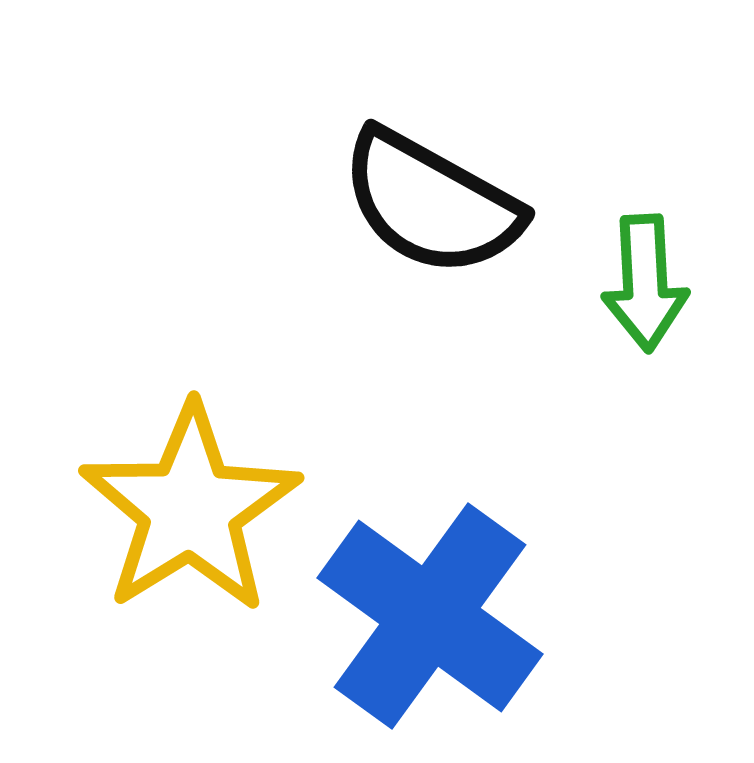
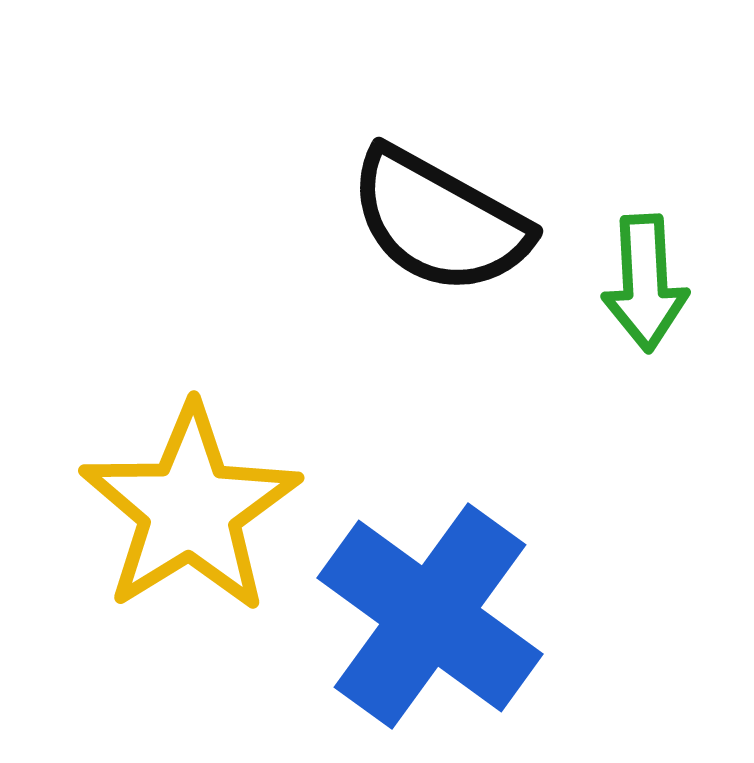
black semicircle: moved 8 px right, 18 px down
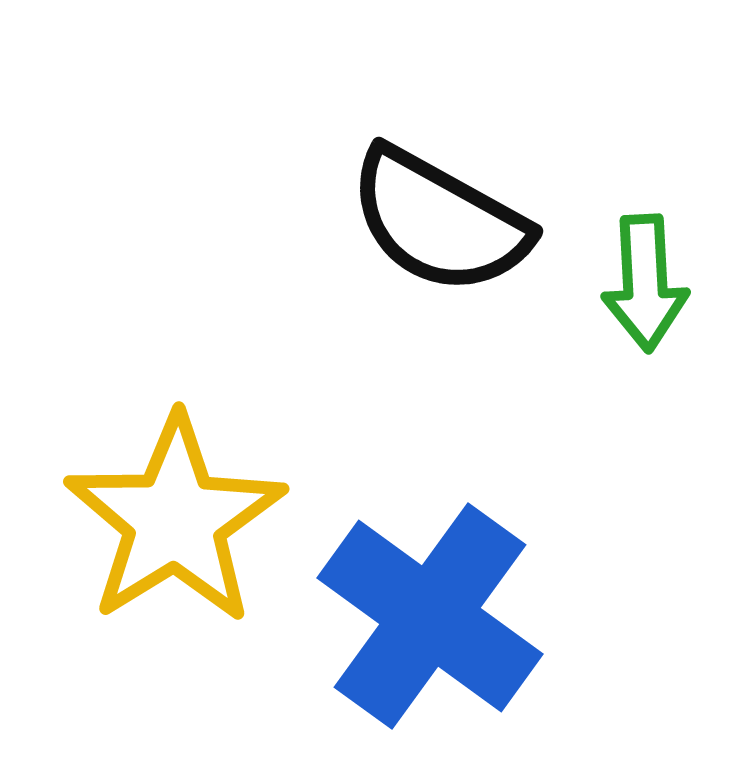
yellow star: moved 15 px left, 11 px down
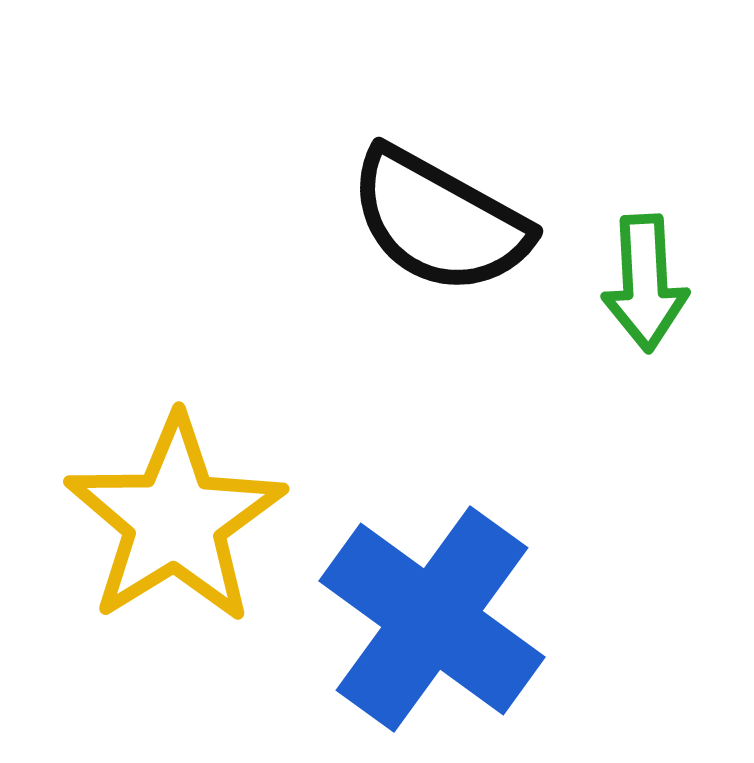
blue cross: moved 2 px right, 3 px down
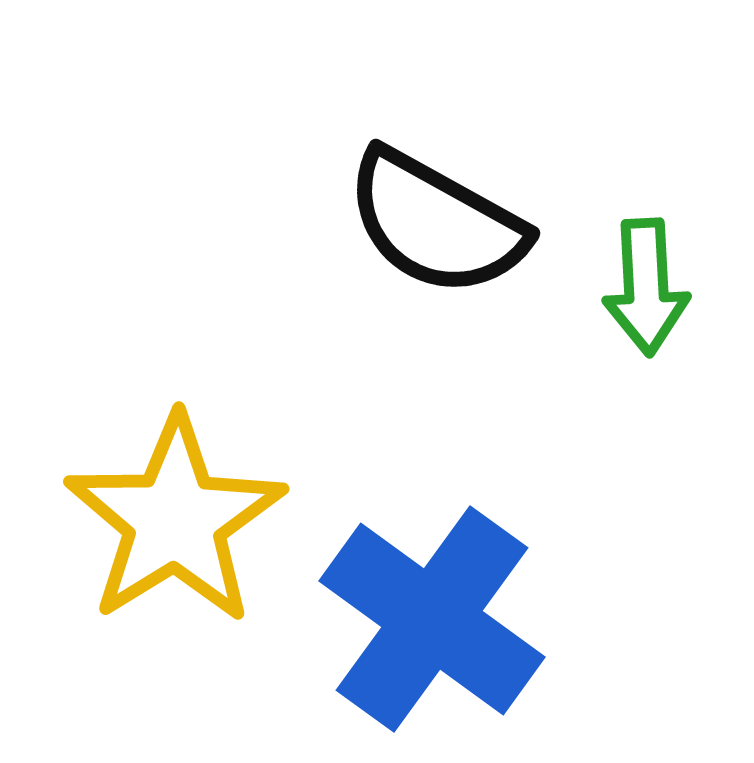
black semicircle: moved 3 px left, 2 px down
green arrow: moved 1 px right, 4 px down
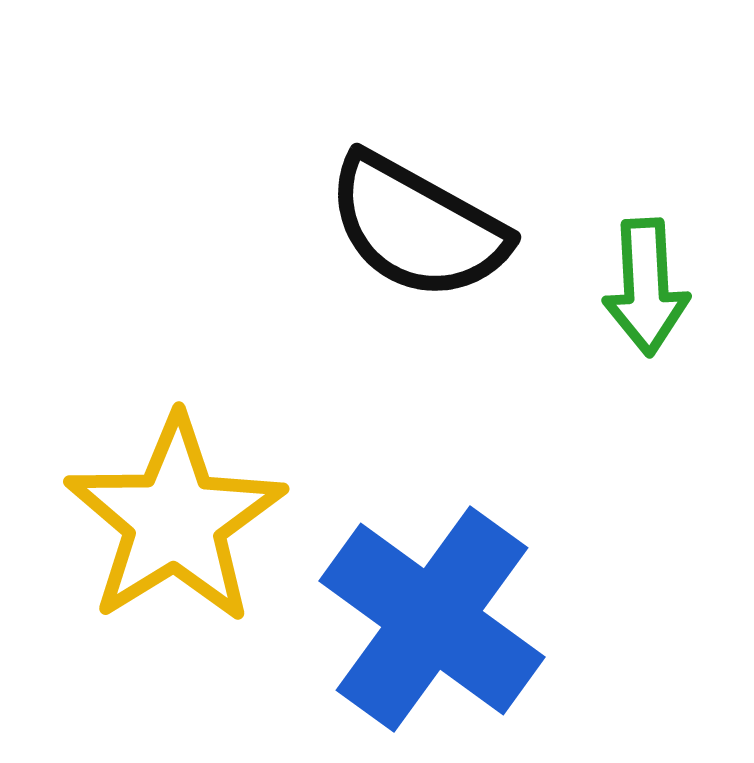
black semicircle: moved 19 px left, 4 px down
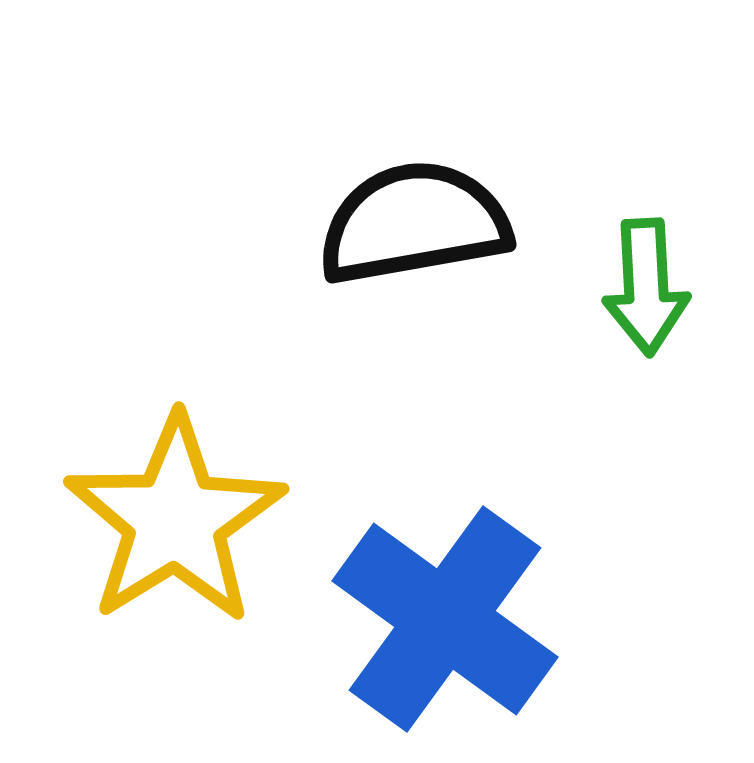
black semicircle: moved 3 px left, 4 px up; rotated 141 degrees clockwise
blue cross: moved 13 px right
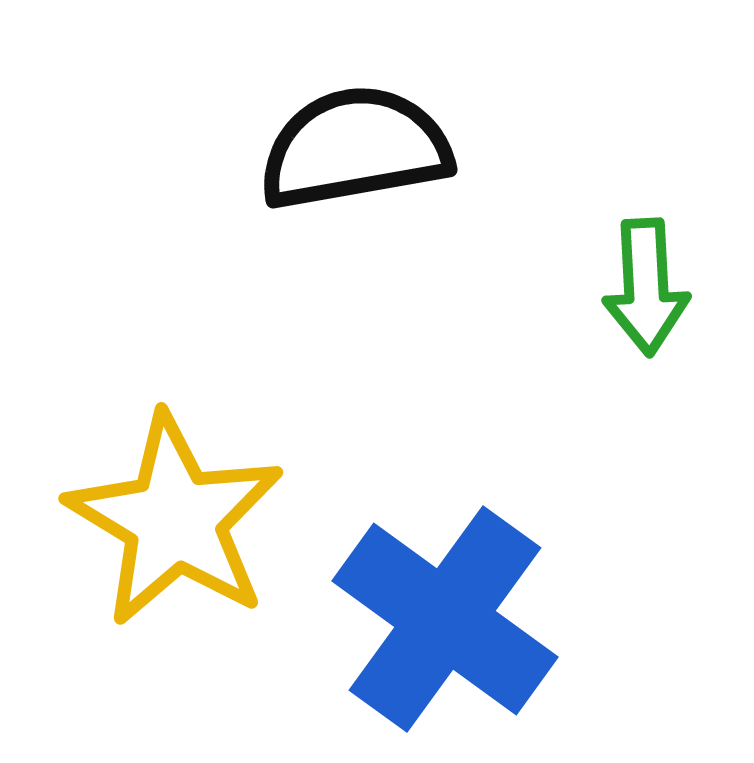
black semicircle: moved 59 px left, 75 px up
yellow star: rotated 9 degrees counterclockwise
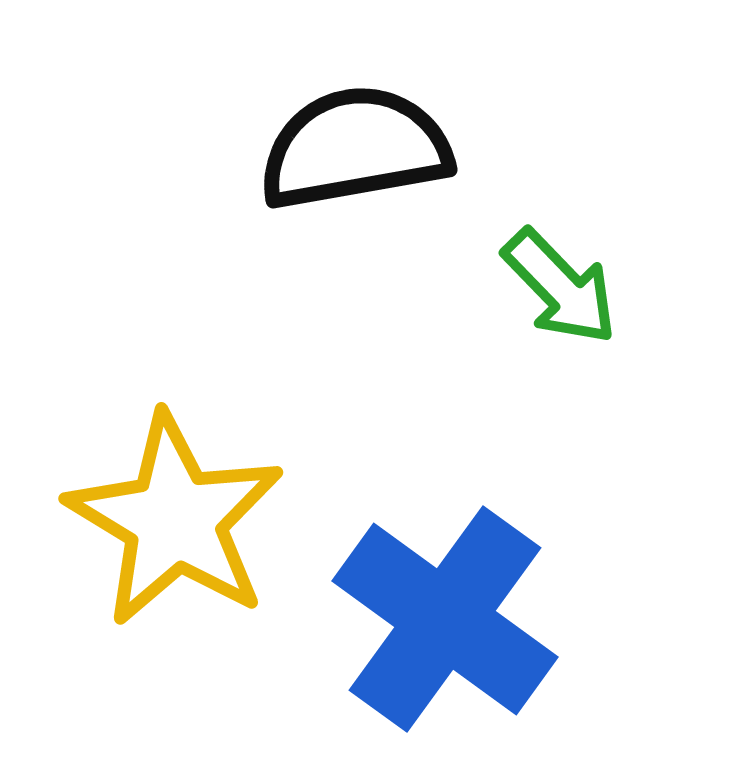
green arrow: moved 86 px left; rotated 41 degrees counterclockwise
